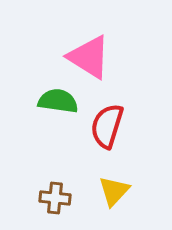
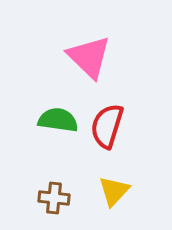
pink triangle: rotated 12 degrees clockwise
green semicircle: moved 19 px down
brown cross: moved 1 px left
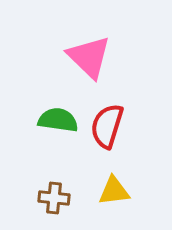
yellow triangle: rotated 40 degrees clockwise
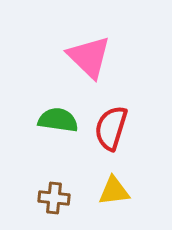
red semicircle: moved 4 px right, 2 px down
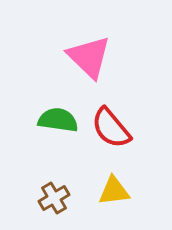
red semicircle: rotated 57 degrees counterclockwise
brown cross: rotated 36 degrees counterclockwise
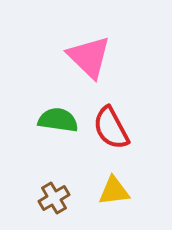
red semicircle: rotated 12 degrees clockwise
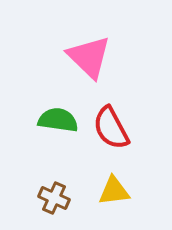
brown cross: rotated 36 degrees counterclockwise
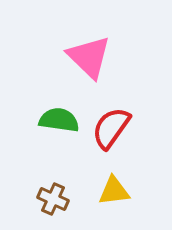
green semicircle: moved 1 px right
red semicircle: rotated 63 degrees clockwise
brown cross: moved 1 px left, 1 px down
